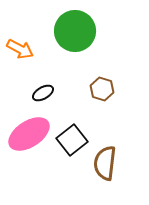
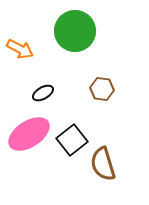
brown hexagon: rotated 10 degrees counterclockwise
brown semicircle: moved 2 px left, 1 px down; rotated 24 degrees counterclockwise
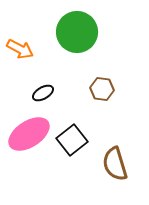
green circle: moved 2 px right, 1 px down
brown semicircle: moved 12 px right
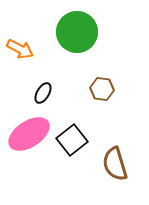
black ellipse: rotated 30 degrees counterclockwise
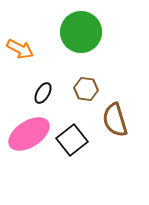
green circle: moved 4 px right
brown hexagon: moved 16 px left
brown semicircle: moved 44 px up
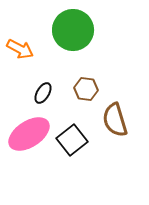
green circle: moved 8 px left, 2 px up
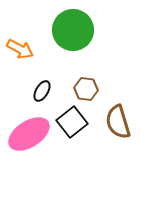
black ellipse: moved 1 px left, 2 px up
brown semicircle: moved 3 px right, 2 px down
black square: moved 18 px up
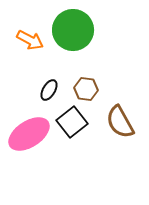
orange arrow: moved 10 px right, 9 px up
black ellipse: moved 7 px right, 1 px up
brown semicircle: moved 2 px right; rotated 12 degrees counterclockwise
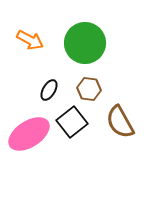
green circle: moved 12 px right, 13 px down
brown hexagon: moved 3 px right
